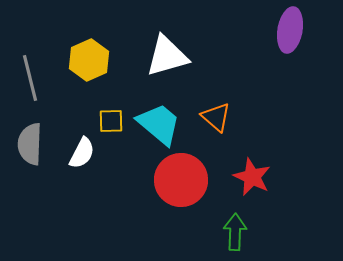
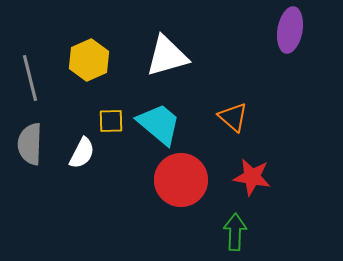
orange triangle: moved 17 px right
red star: rotated 15 degrees counterclockwise
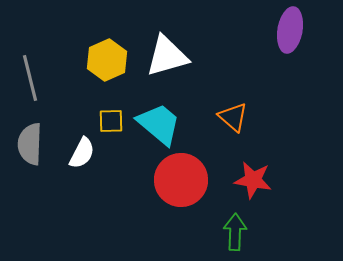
yellow hexagon: moved 18 px right
red star: moved 1 px right, 3 px down
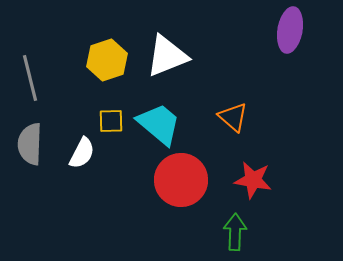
white triangle: rotated 6 degrees counterclockwise
yellow hexagon: rotated 6 degrees clockwise
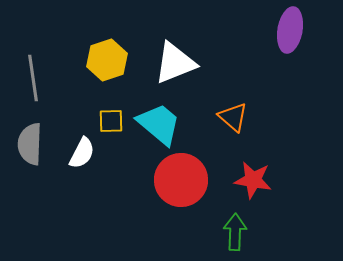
white triangle: moved 8 px right, 7 px down
gray line: moved 3 px right; rotated 6 degrees clockwise
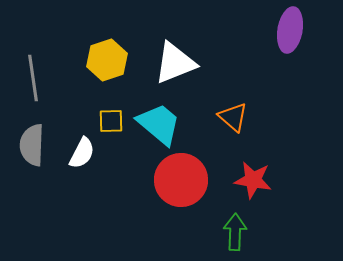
gray semicircle: moved 2 px right, 1 px down
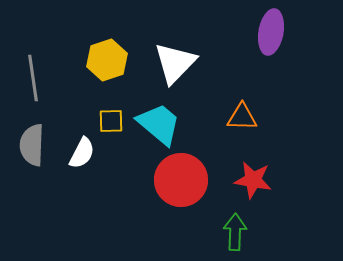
purple ellipse: moved 19 px left, 2 px down
white triangle: rotated 24 degrees counterclockwise
orange triangle: moved 9 px right; rotated 40 degrees counterclockwise
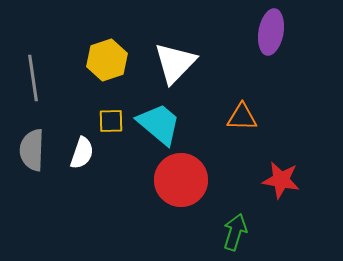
gray semicircle: moved 5 px down
white semicircle: rotated 8 degrees counterclockwise
red star: moved 28 px right
green arrow: rotated 15 degrees clockwise
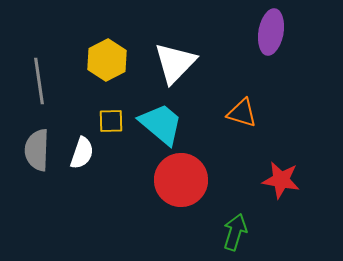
yellow hexagon: rotated 9 degrees counterclockwise
gray line: moved 6 px right, 3 px down
orange triangle: moved 4 px up; rotated 16 degrees clockwise
cyan trapezoid: moved 2 px right
gray semicircle: moved 5 px right
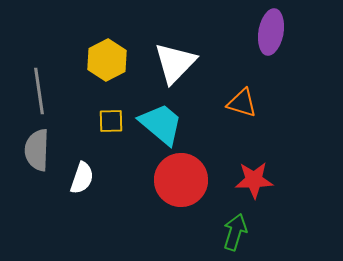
gray line: moved 10 px down
orange triangle: moved 10 px up
white semicircle: moved 25 px down
red star: moved 27 px left; rotated 12 degrees counterclockwise
